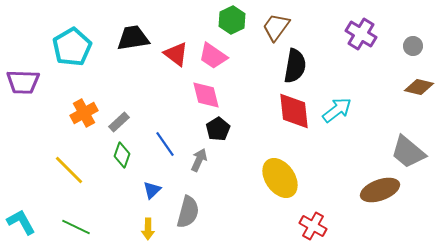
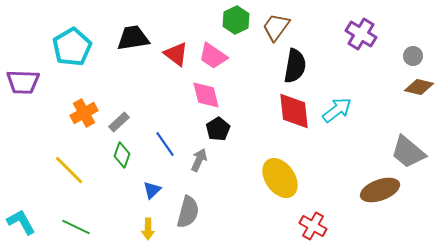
green hexagon: moved 4 px right
gray circle: moved 10 px down
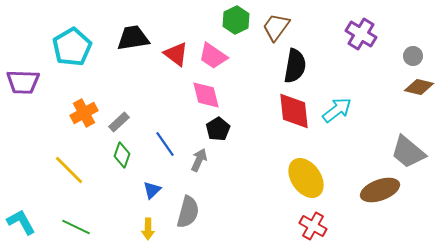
yellow ellipse: moved 26 px right
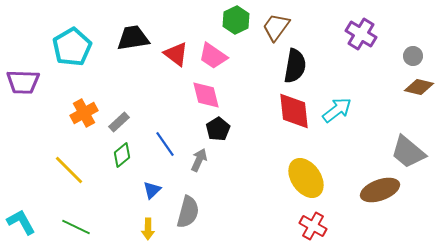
green diamond: rotated 30 degrees clockwise
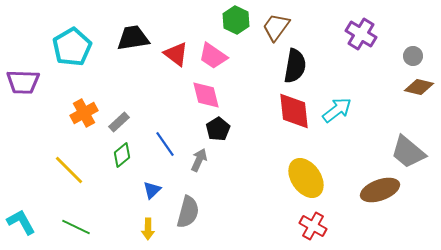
green hexagon: rotated 8 degrees counterclockwise
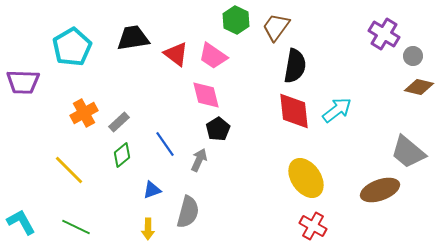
purple cross: moved 23 px right
blue triangle: rotated 24 degrees clockwise
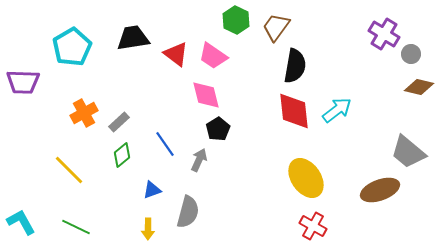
gray circle: moved 2 px left, 2 px up
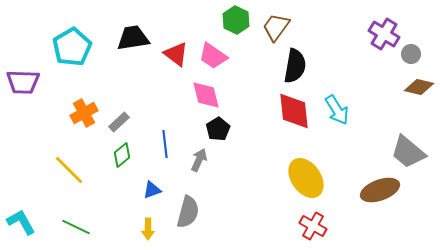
cyan arrow: rotated 96 degrees clockwise
blue line: rotated 28 degrees clockwise
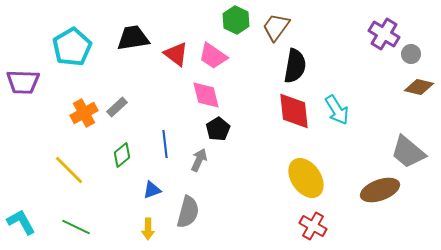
gray rectangle: moved 2 px left, 15 px up
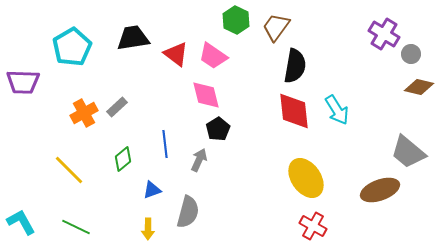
green diamond: moved 1 px right, 4 px down
